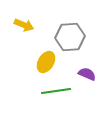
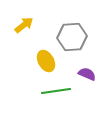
yellow arrow: rotated 60 degrees counterclockwise
gray hexagon: moved 2 px right
yellow ellipse: moved 1 px up; rotated 60 degrees counterclockwise
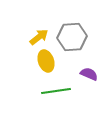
yellow arrow: moved 15 px right, 12 px down
yellow ellipse: rotated 10 degrees clockwise
purple semicircle: moved 2 px right
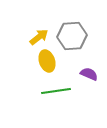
gray hexagon: moved 1 px up
yellow ellipse: moved 1 px right
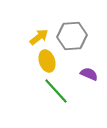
green line: rotated 56 degrees clockwise
